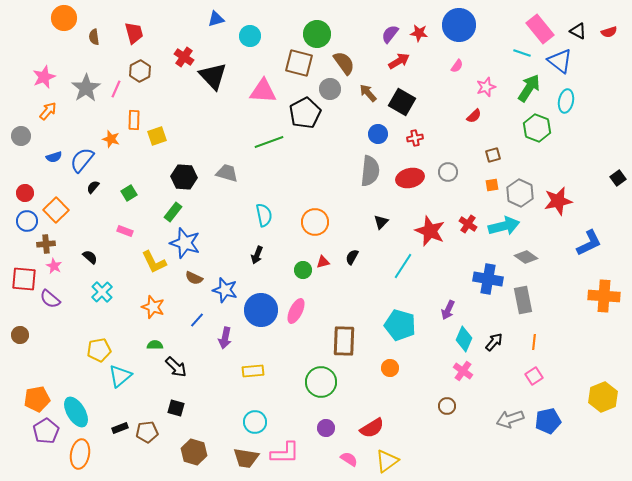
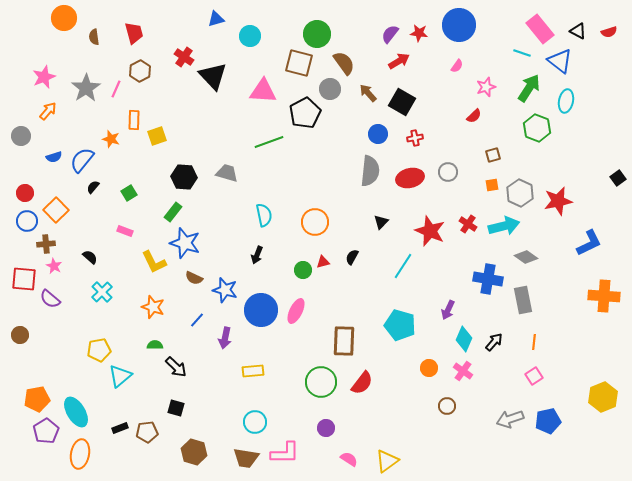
orange circle at (390, 368): moved 39 px right
red semicircle at (372, 428): moved 10 px left, 45 px up; rotated 20 degrees counterclockwise
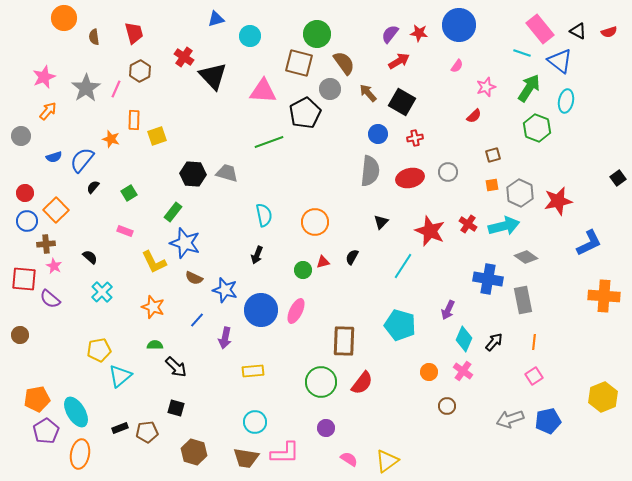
black hexagon at (184, 177): moved 9 px right, 3 px up
orange circle at (429, 368): moved 4 px down
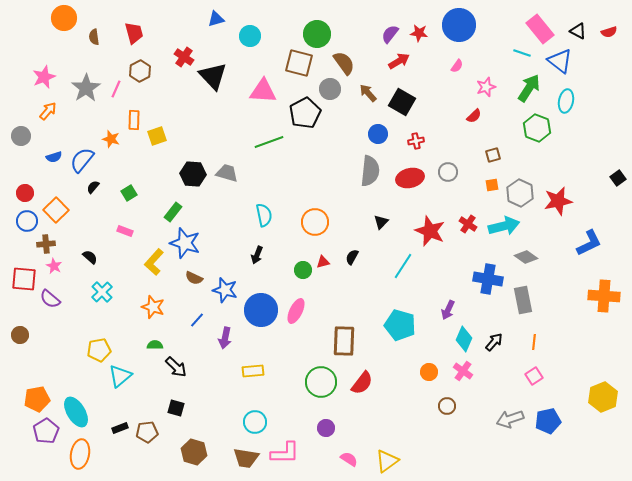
red cross at (415, 138): moved 1 px right, 3 px down
yellow L-shape at (154, 262): rotated 68 degrees clockwise
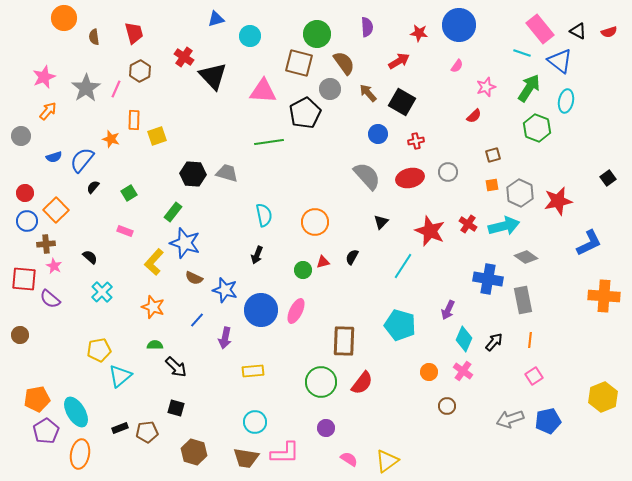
purple semicircle at (390, 34): moved 23 px left, 7 px up; rotated 138 degrees clockwise
green line at (269, 142): rotated 12 degrees clockwise
gray semicircle at (370, 171): moved 3 px left, 5 px down; rotated 48 degrees counterclockwise
black square at (618, 178): moved 10 px left
orange line at (534, 342): moved 4 px left, 2 px up
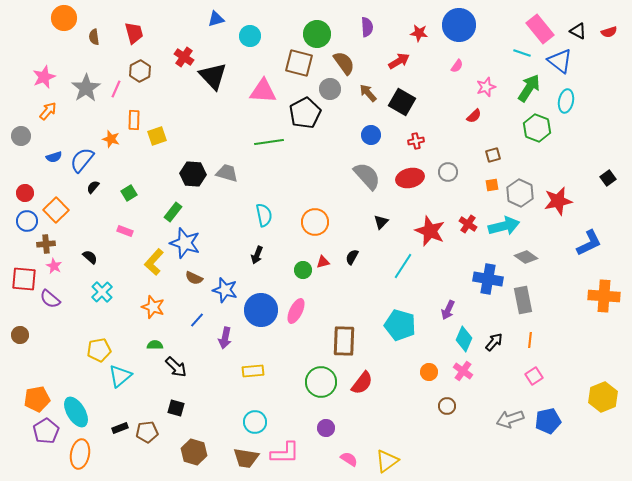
blue circle at (378, 134): moved 7 px left, 1 px down
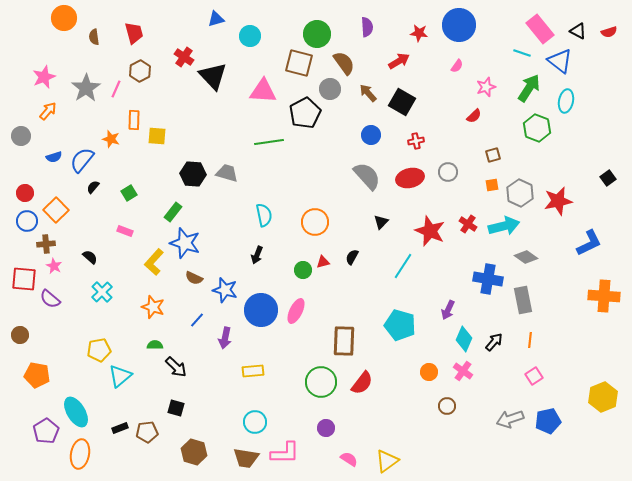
yellow square at (157, 136): rotated 24 degrees clockwise
orange pentagon at (37, 399): moved 24 px up; rotated 20 degrees clockwise
